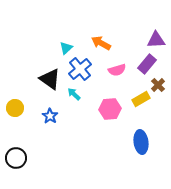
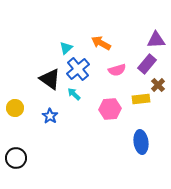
blue cross: moved 2 px left
yellow rectangle: rotated 24 degrees clockwise
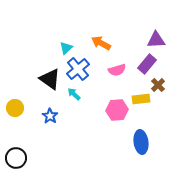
pink hexagon: moved 7 px right, 1 px down
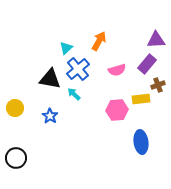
orange arrow: moved 2 px left, 2 px up; rotated 90 degrees clockwise
black triangle: rotated 25 degrees counterclockwise
brown cross: rotated 24 degrees clockwise
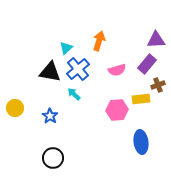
orange arrow: rotated 12 degrees counterclockwise
black triangle: moved 7 px up
black circle: moved 37 px right
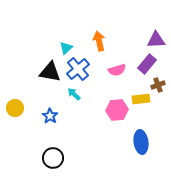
orange arrow: rotated 30 degrees counterclockwise
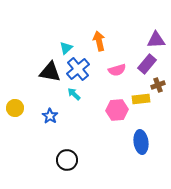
black circle: moved 14 px right, 2 px down
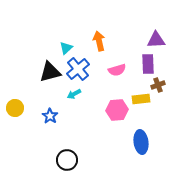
purple rectangle: moved 1 px right; rotated 42 degrees counterclockwise
black triangle: rotated 25 degrees counterclockwise
cyan arrow: rotated 72 degrees counterclockwise
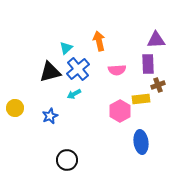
pink semicircle: rotated 12 degrees clockwise
pink hexagon: moved 3 px right, 1 px down; rotated 25 degrees counterclockwise
blue star: rotated 14 degrees clockwise
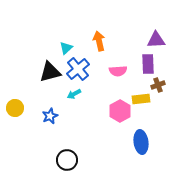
pink semicircle: moved 1 px right, 1 px down
